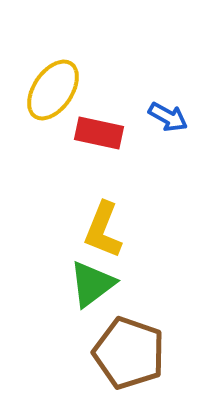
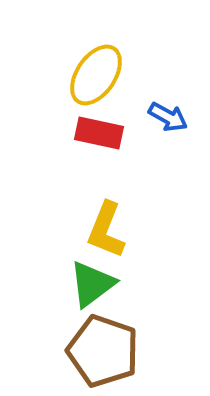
yellow ellipse: moved 43 px right, 15 px up
yellow L-shape: moved 3 px right
brown pentagon: moved 26 px left, 2 px up
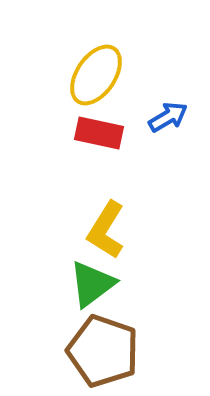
blue arrow: rotated 60 degrees counterclockwise
yellow L-shape: rotated 10 degrees clockwise
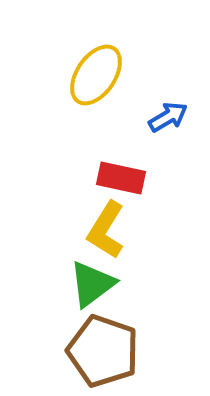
red rectangle: moved 22 px right, 45 px down
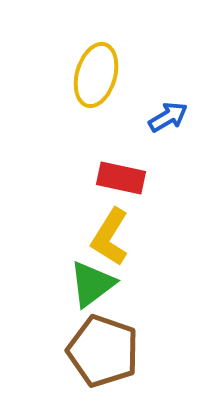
yellow ellipse: rotated 18 degrees counterclockwise
yellow L-shape: moved 4 px right, 7 px down
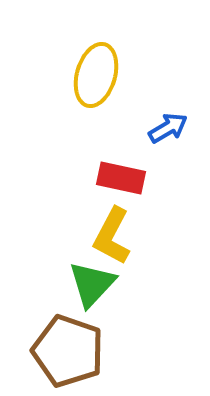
blue arrow: moved 11 px down
yellow L-shape: moved 2 px right, 1 px up; rotated 4 degrees counterclockwise
green triangle: rotated 10 degrees counterclockwise
brown pentagon: moved 35 px left
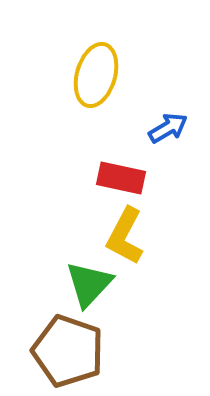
yellow L-shape: moved 13 px right
green triangle: moved 3 px left
